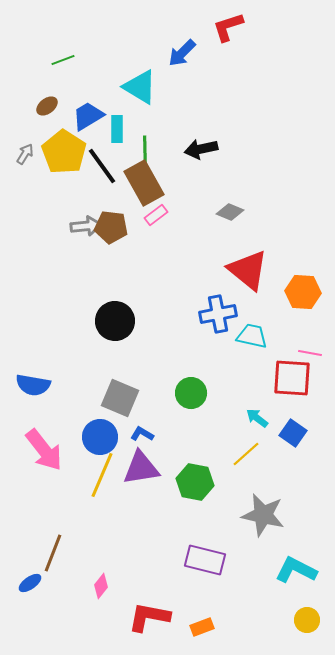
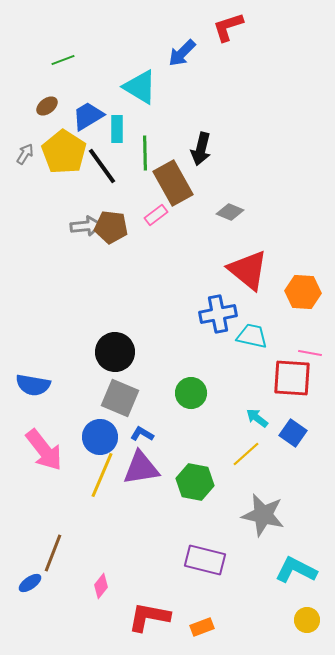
black arrow at (201, 149): rotated 64 degrees counterclockwise
brown rectangle at (144, 183): moved 29 px right
black circle at (115, 321): moved 31 px down
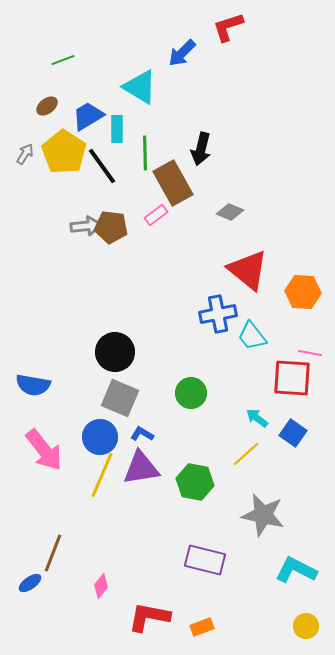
cyan trapezoid at (252, 336): rotated 140 degrees counterclockwise
yellow circle at (307, 620): moved 1 px left, 6 px down
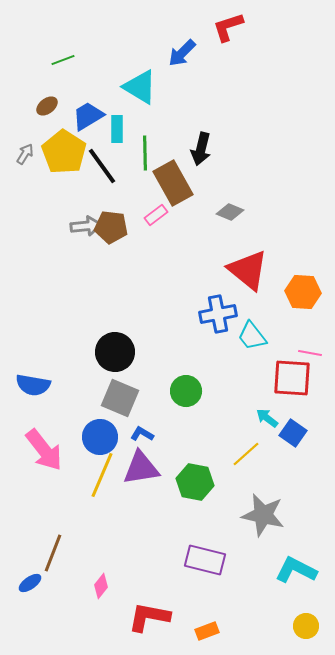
green circle at (191, 393): moved 5 px left, 2 px up
cyan arrow at (257, 418): moved 10 px right
orange rectangle at (202, 627): moved 5 px right, 4 px down
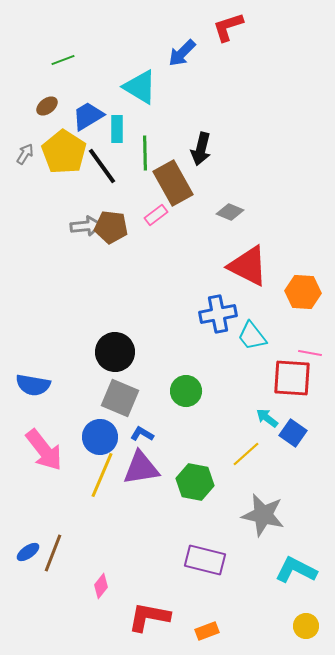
red triangle at (248, 270): moved 4 px up; rotated 12 degrees counterclockwise
blue ellipse at (30, 583): moved 2 px left, 31 px up
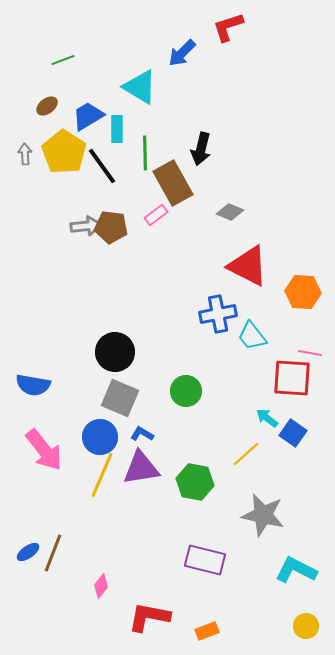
gray arrow at (25, 154): rotated 35 degrees counterclockwise
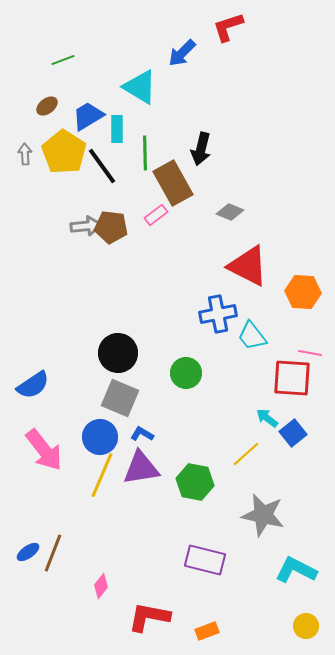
black circle at (115, 352): moved 3 px right, 1 px down
blue semicircle at (33, 385): rotated 44 degrees counterclockwise
green circle at (186, 391): moved 18 px up
blue square at (293, 433): rotated 16 degrees clockwise
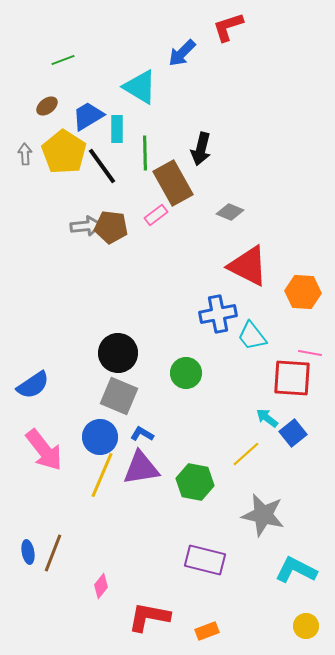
gray square at (120, 398): moved 1 px left, 2 px up
blue ellipse at (28, 552): rotated 65 degrees counterclockwise
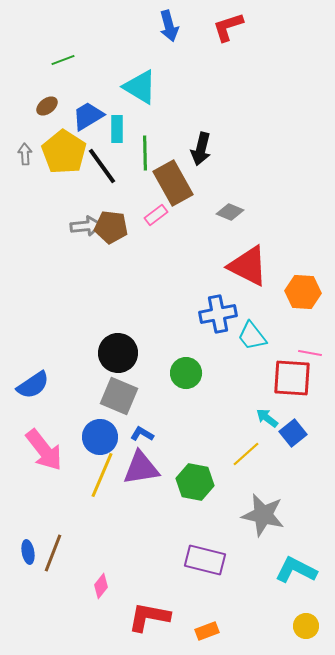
blue arrow at (182, 53): moved 13 px left, 27 px up; rotated 60 degrees counterclockwise
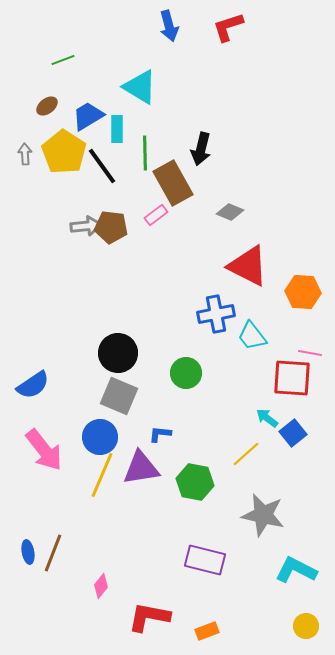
blue cross at (218, 314): moved 2 px left
blue L-shape at (142, 434): moved 18 px right; rotated 25 degrees counterclockwise
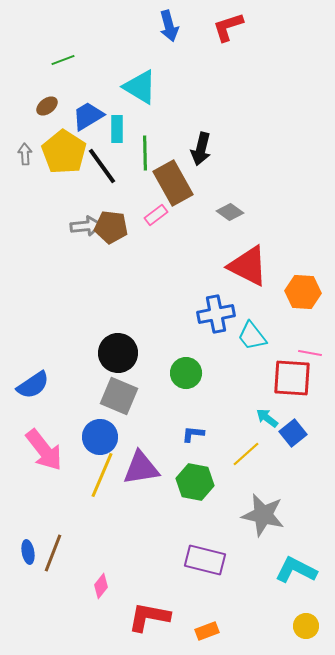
gray diamond at (230, 212): rotated 12 degrees clockwise
blue L-shape at (160, 434): moved 33 px right
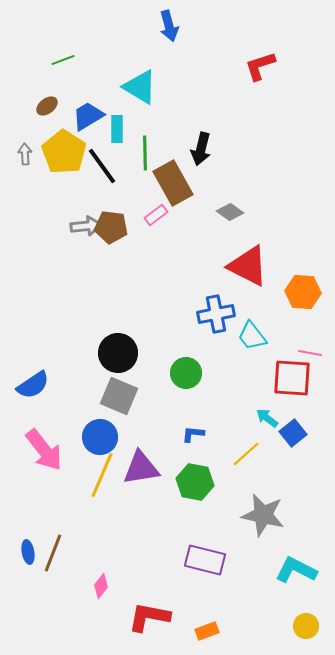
red L-shape at (228, 27): moved 32 px right, 39 px down
